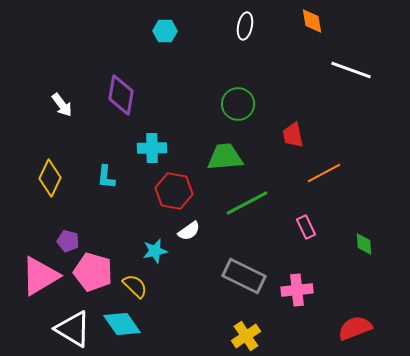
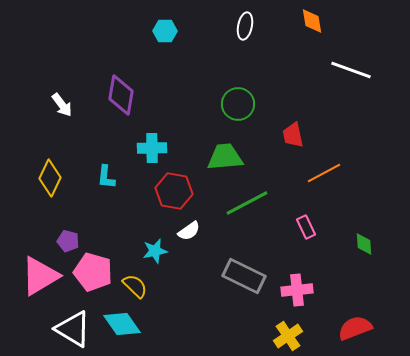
yellow cross: moved 42 px right
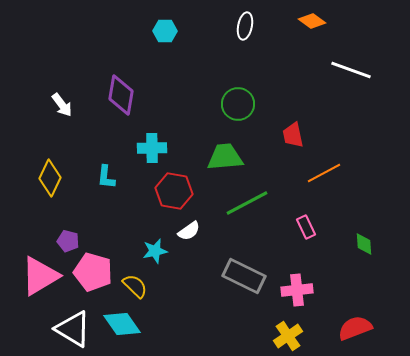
orange diamond: rotated 44 degrees counterclockwise
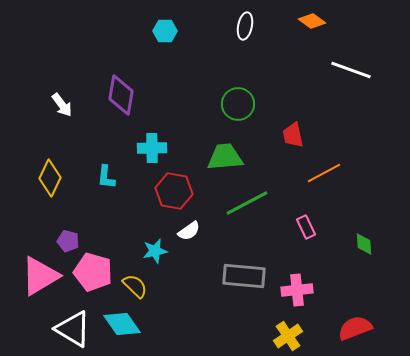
gray rectangle: rotated 21 degrees counterclockwise
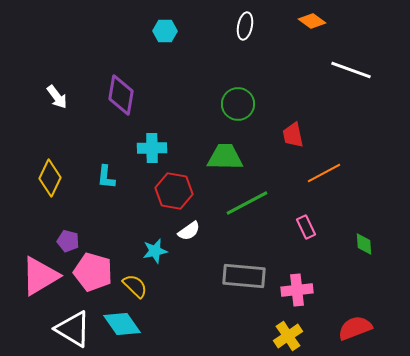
white arrow: moved 5 px left, 8 px up
green trapezoid: rotated 6 degrees clockwise
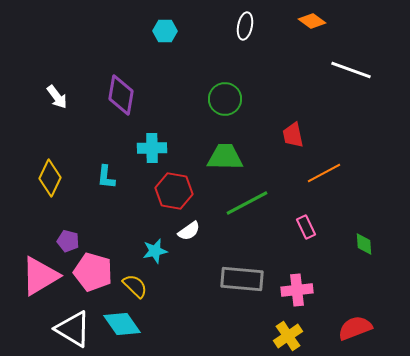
green circle: moved 13 px left, 5 px up
gray rectangle: moved 2 px left, 3 px down
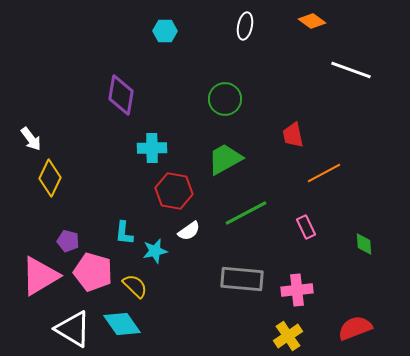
white arrow: moved 26 px left, 42 px down
green trapezoid: moved 2 px down; rotated 30 degrees counterclockwise
cyan L-shape: moved 18 px right, 56 px down
green line: moved 1 px left, 10 px down
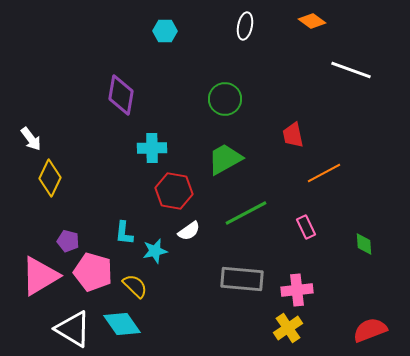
red semicircle: moved 15 px right, 2 px down
yellow cross: moved 8 px up
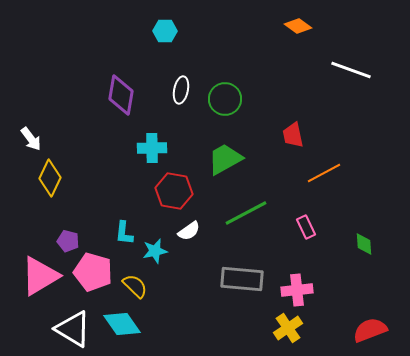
orange diamond: moved 14 px left, 5 px down
white ellipse: moved 64 px left, 64 px down
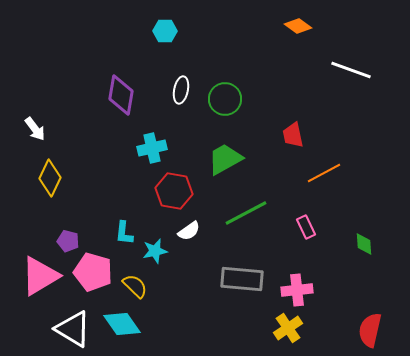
white arrow: moved 4 px right, 10 px up
cyan cross: rotated 12 degrees counterclockwise
red semicircle: rotated 56 degrees counterclockwise
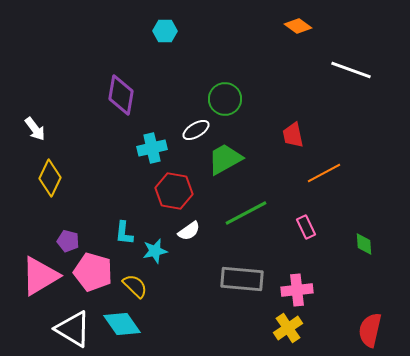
white ellipse: moved 15 px right, 40 px down; rotated 48 degrees clockwise
